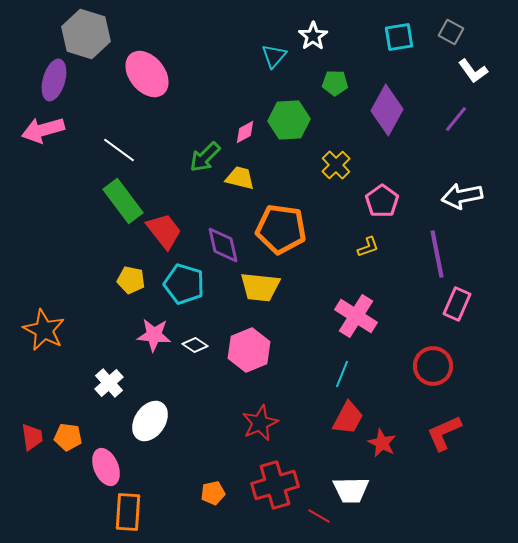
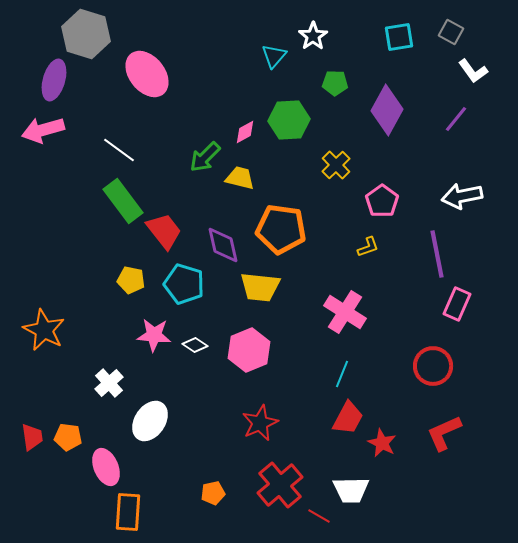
pink cross at (356, 316): moved 11 px left, 4 px up
red cross at (275, 485): moved 5 px right; rotated 24 degrees counterclockwise
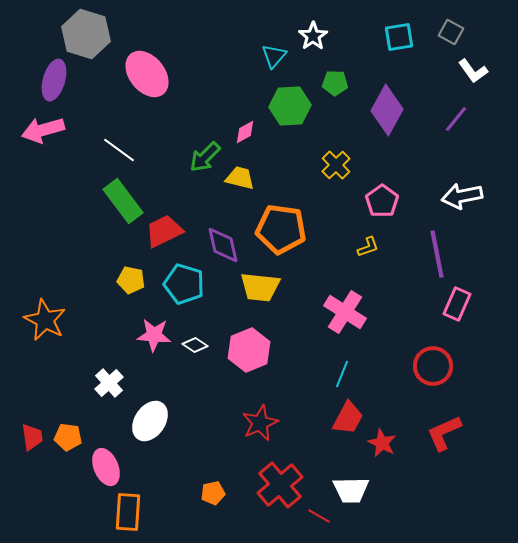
green hexagon at (289, 120): moved 1 px right, 14 px up
red trapezoid at (164, 231): rotated 78 degrees counterclockwise
orange star at (44, 330): moved 1 px right, 10 px up
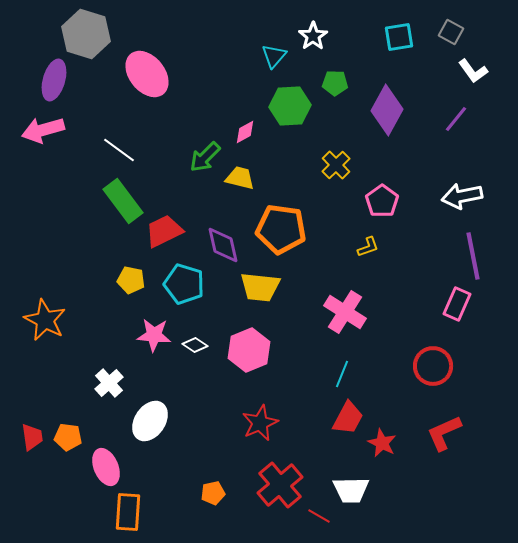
purple line at (437, 254): moved 36 px right, 2 px down
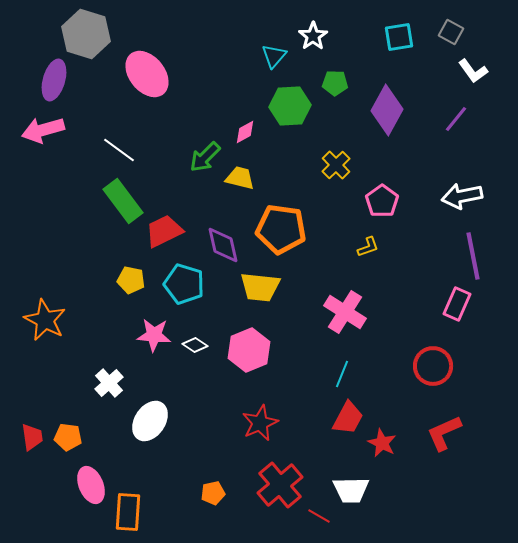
pink ellipse at (106, 467): moved 15 px left, 18 px down
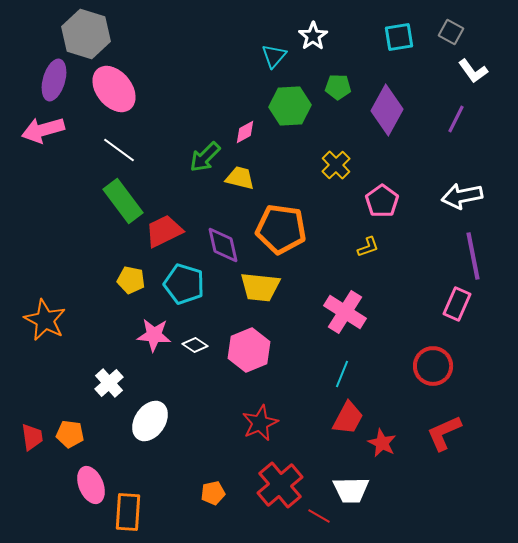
pink ellipse at (147, 74): moved 33 px left, 15 px down
green pentagon at (335, 83): moved 3 px right, 4 px down
purple line at (456, 119): rotated 12 degrees counterclockwise
orange pentagon at (68, 437): moved 2 px right, 3 px up
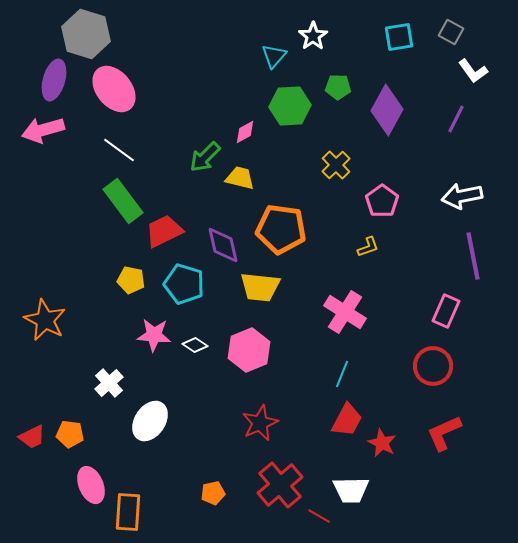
pink rectangle at (457, 304): moved 11 px left, 7 px down
red trapezoid at (348, 418): moved 1 px left, 2 px down
red trapezoid at (32, 437): rotated 72 degrees clockwise
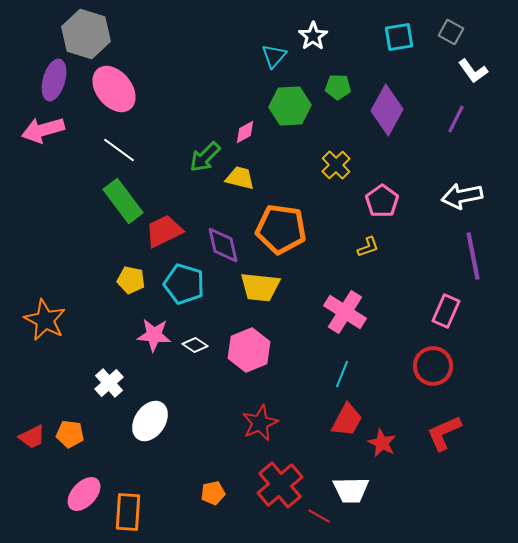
pink ellipse at (91, 485): moved 7 px left, 9 px down; rotated 66 degrees clockwise
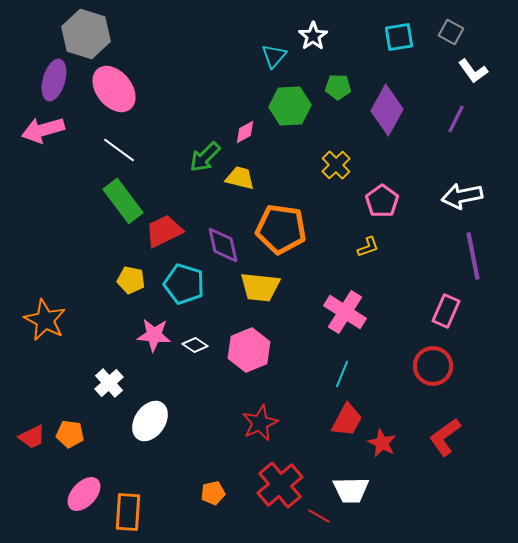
red L-shape at (444, 433): moved 1 px right, 4 px down; rotated 12 degrees counterclockwise
